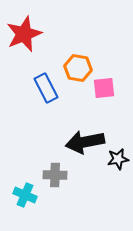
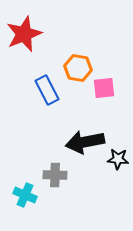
blue rectangle: moved 1 px right, 2 px down
black star: rotated 15 degrees clockwise
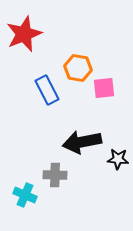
black arrow: moved 3 px left
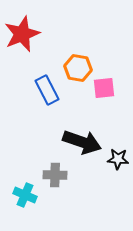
red star: moved 2 px left
black arrow: rotated 150 degrees counterclockwise
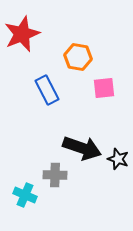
orange hexagon: moved 11 px up
black arrow: moved 6 px down
black star: rotated 15 degrees clockwise
